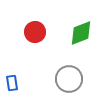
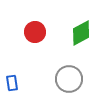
green diamond: rotated 8 degrees counterclockwise
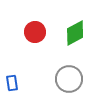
green diamond: moved 6 px left
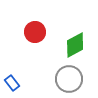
green diamond: moved 12 px down
blue rectangle: rotated 28 degrees counterclockwise
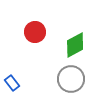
gray circle: moved 2 px right
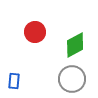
gray circle: moved 1 px right
blue rectangle: moved 2 px right, 2 px up; rotated 42 degrees clockwise
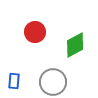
gray circle: moved 19 px left, 3 px down
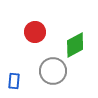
gray circle: moved 11 px up
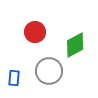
gray circle: moved 4 px left
blue rectangle: moved 3 px up
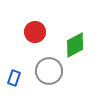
blue rectangle: rotated 14 degrees clockwise
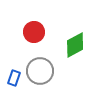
red circle: moved 1 px left
gray circle: moved 9 px left
